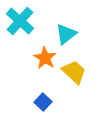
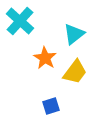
cyan triangle: moved 8 px right
yellow trapezoid: moved 1 px right; rotated 84 degrees clockwise
blue square: moved 8 px right, 4 px down; rotated 30 degrees clockwise
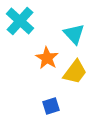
cyan triangle: rotated 35 degrees counterclockwise
orange star: moved 2 px right
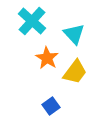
cyan cross: moved 12 px right
blue square: rotated 18 degrees counterclockwise
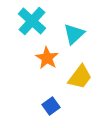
cyan triangle: rotated 30 degrees clockwise
yellow trapezoid: moved 5 px right, 5 px down
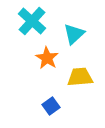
yellow trapezoid: rotated 132 degrees counterclockwise
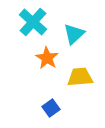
cyan cross: moved 1 px right, 1 px down
blue square: moved 2 px down
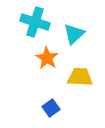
cyan cross: moved 2 px right; rotated 24 degrees counterclockwise
yellow trapezoid: rotated 8 degrees clockwise
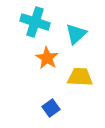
cyan triangle: moved 2 px right
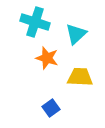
orange star: rotated 15 degrees counterclockwise
